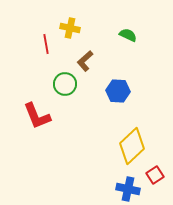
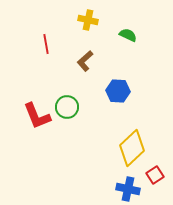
yellow cross: moved 18 px right, 8 px up
green circle: moved 2 px right, 23 px down
yellow diamond: moved 2 px down
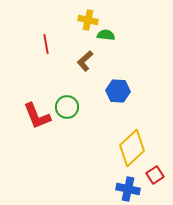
green semicircle: moved 22 px left; rotated 18 degrees counterclockwise
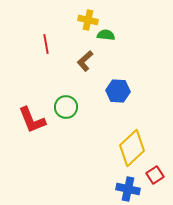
green circle: moved 1 px left
red L-shape: moved 5 px left, 4 px down
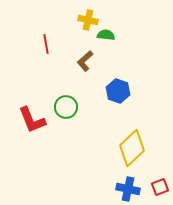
blue hexagon: rotated 15 degrees clockwise
red square: moved 5 px right, 12 px down; rotated 12 degrees clockwise
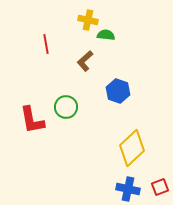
red L-shape: rotated 12 degrees clockwise
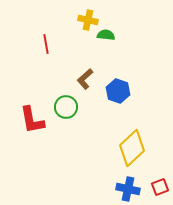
brown L-shape: moved 18 px down
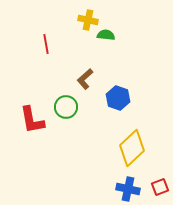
blue hexagon: moved 7 px down
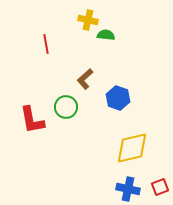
yellow diamond: rotated 30 degrees clockwise
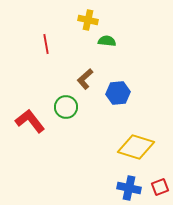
green semicircle: moved 1 px right, 6 px down
blue hexagon: moved 5 px up; rotated 25 degrees counterclockwise
red L-shape: moved 2 px left, 1 px down; rotated 152 degrees clockwise
yellow diamond: moved 4 px right, 1 px up; rotated 30 degrees clockwise
blue cross: moved 1 px right, 1 px up
